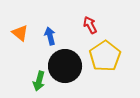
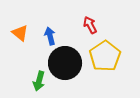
black circle: moved 3 px up
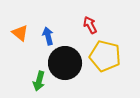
blue arrow: moved 2 px left
yellow pentagon: rotated 24 degrees counterclockwise
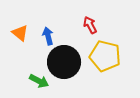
black circle: moved 1 px left, 1 px up
green arrow: rotated 78 degrees counterclockwise
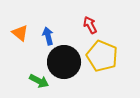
yellow pentagon: moved 3 px left; rotated 8 degrees clockwise
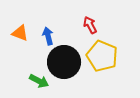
orange triangle: rotated 18 degrees counterclockwise
